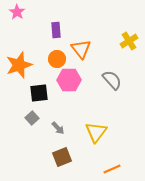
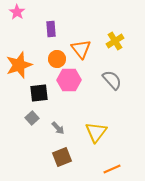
purple rectangle: moved 5 px left, 1 px up
yellow cross: moved 14 px left
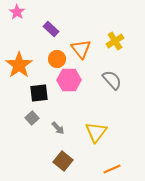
purple rectangle: rotated 42 degrees counterclockwise
orange star: rotated 16 degrees counterclockwise
brown square: moved 1 px right, 4 px down; rotated 30 degrees counterclockwise
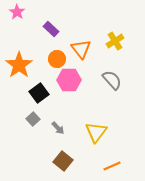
black square: rotated 30 degrees counterclockwise
gray square: moved 1 px right, 1 px down
orange line: moved 3 px up
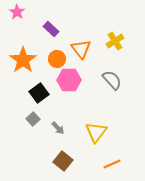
orange star: moved 4 px right, 5 px up
orange line: moved 2 px up
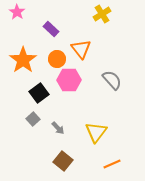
yellow cross: moved 13 px left, 27 px up
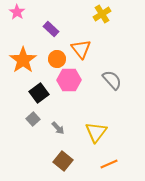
orange line: moved 3 px left
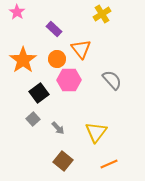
purple rectangle: moved 3 px right
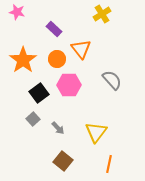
pink star: rotated 21 degrees counterclockwise
pink hexagon: moved 5 px down
orange line: rotated 54 degrees counterclockwise
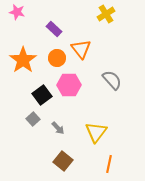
yellow cross: moved 4 px right
orange circle: moved 1 px up
black square: moved 3 px right, 2 px down
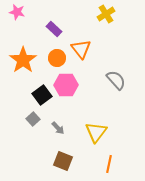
gray semicircle: moved 4 px right
pink hexagon: moved 3 px left
brown square: rotated 18 degrees counterclockwise
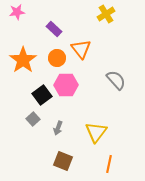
pink star: rotated 21 degrees counterclockwise
gray arrow: rotated 64 degrees clockwise
